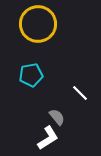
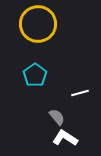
cyan pentagon: moved 4 px right; rotated 25 degrees counterclockwise
white line: rotated 60 degrees counterclockwise
white L-shape: moved 17 px right; rotated 115 degrees counterclockwise
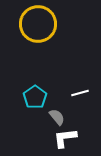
cyan pentagon: moved 22 px down
white L-shape: rotated 40 degrees counterclockwise
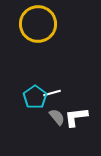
white line: moved 28 px left
white L-shape: moved 11 px right, 21 px up
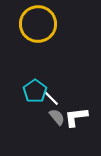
white line: moved 1 px left, 5 px down; rotated 60 degrees clockwise
cyan pentagon: moved 6 px up
